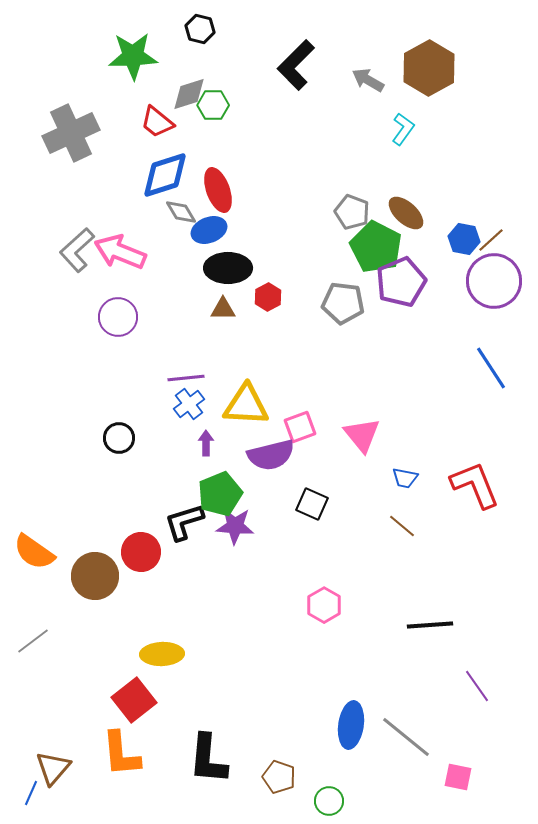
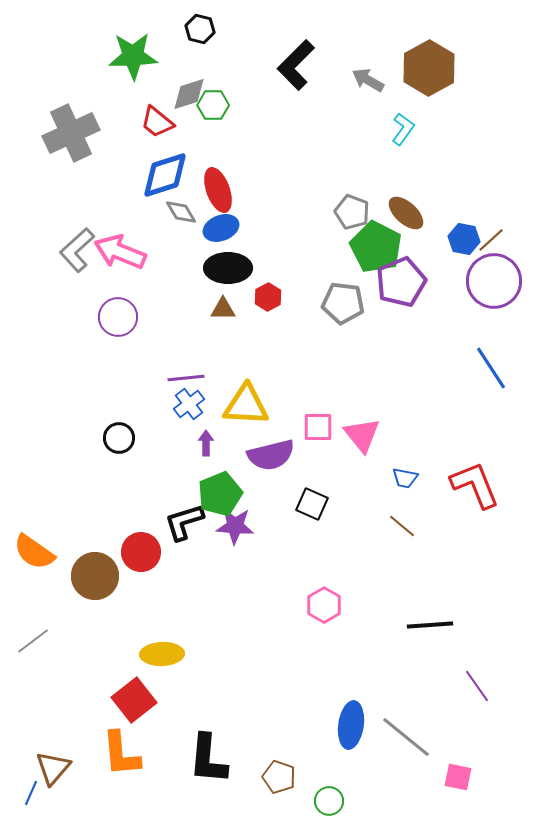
blue ellipse at (209, 230): moved 12 px right, 2 px up
pink square at (300, 427): moved 18 px right; rotated 20 degrees clockwise
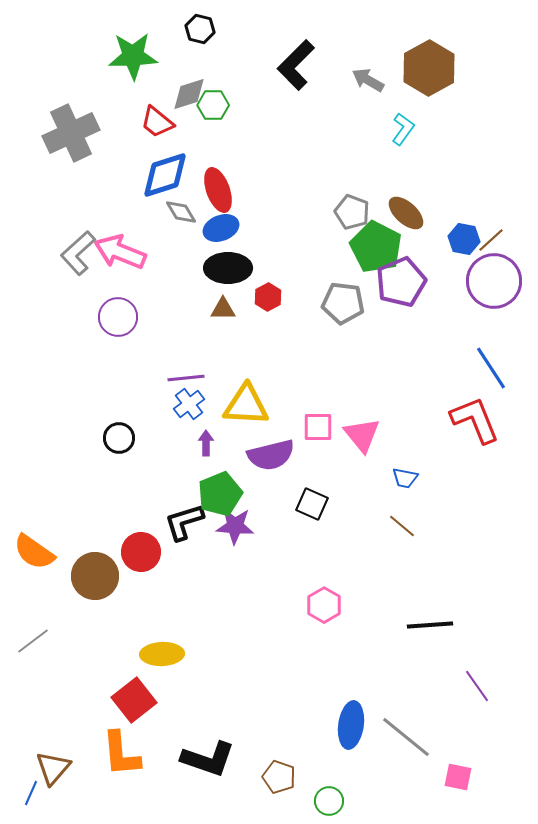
gray L-shape at (77, 250): moved 1 px right, 3 px down
red L-shape at (475, 485): moved 65 px up
black L-shape at (208, 759): rotated 76 degrees counterclockwise
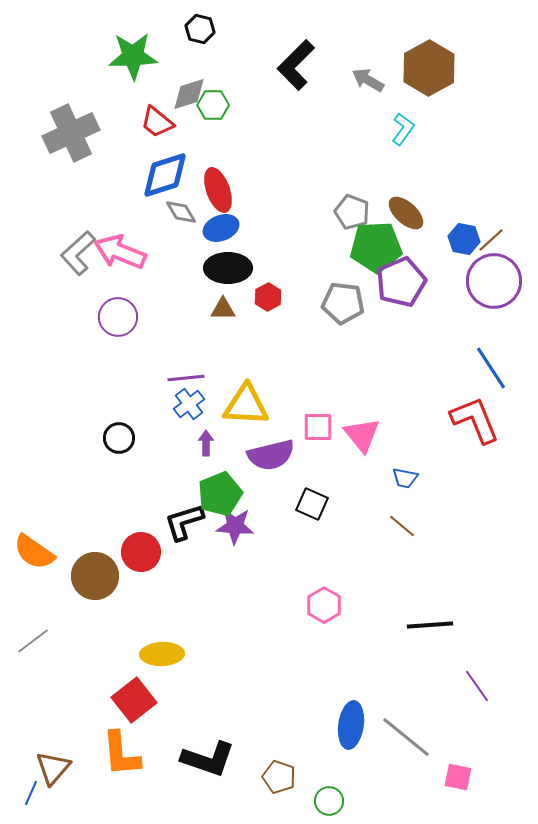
green pentagon at (376, 247): rotated 30 degrees counterclockwise
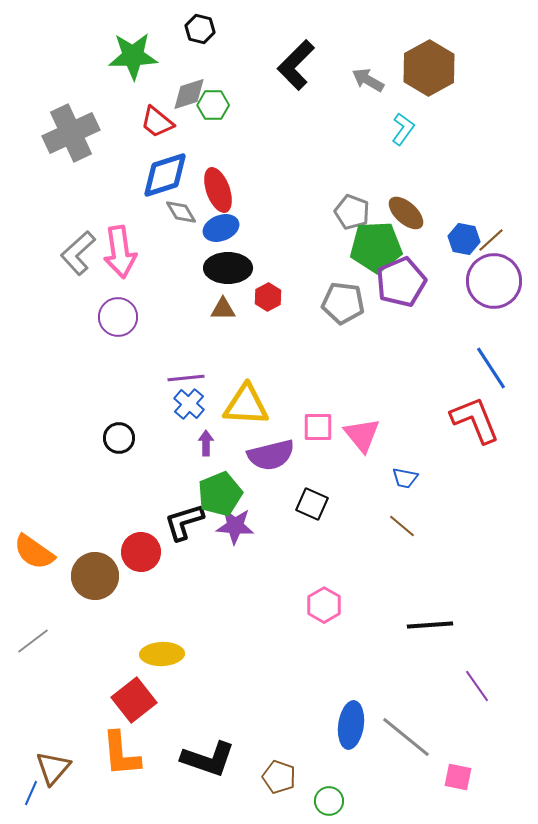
pink arrow at (120, 252): rotated 120 degrees counterclockwise
blue cross at (189, 404): rotated 12 degrees counterclockwise
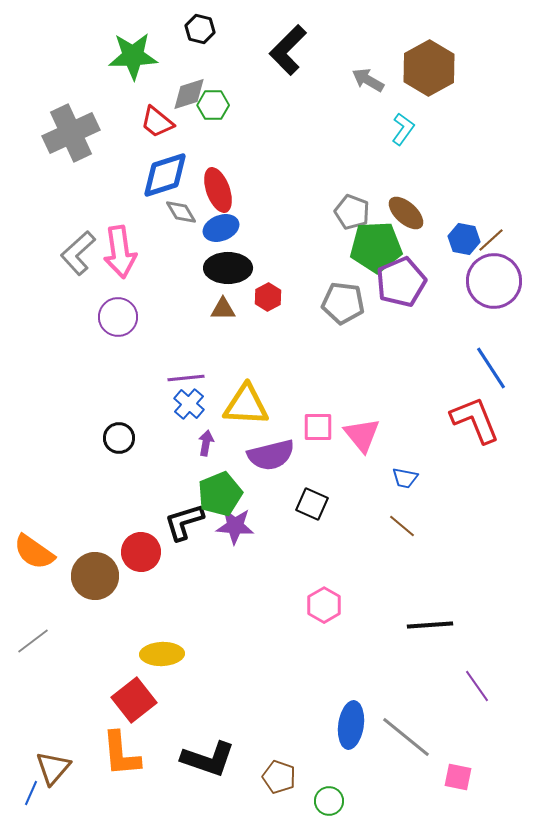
black L-shape at (296, 65): moved 8 px left, 15 px up
purple arrow at (206, 443): rotated 10 degrees clockwise
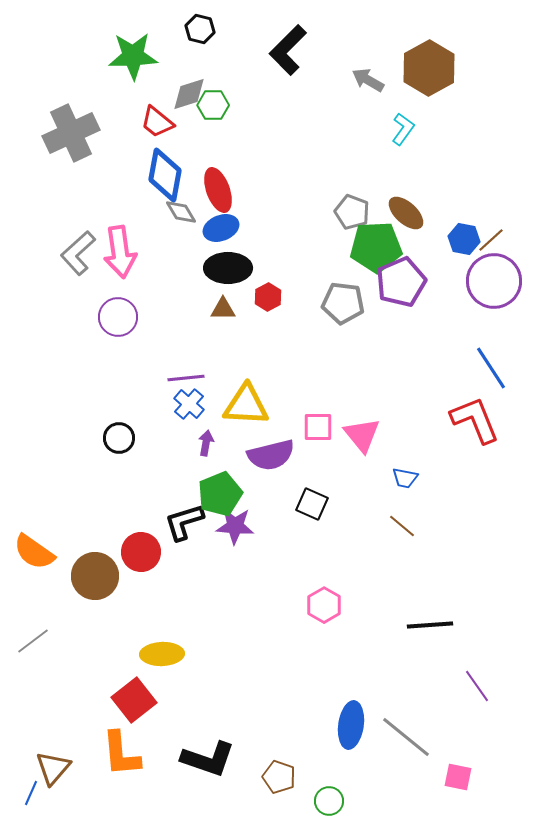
blue diamond at (165, 175): rotated 62 degrees counterclockwise
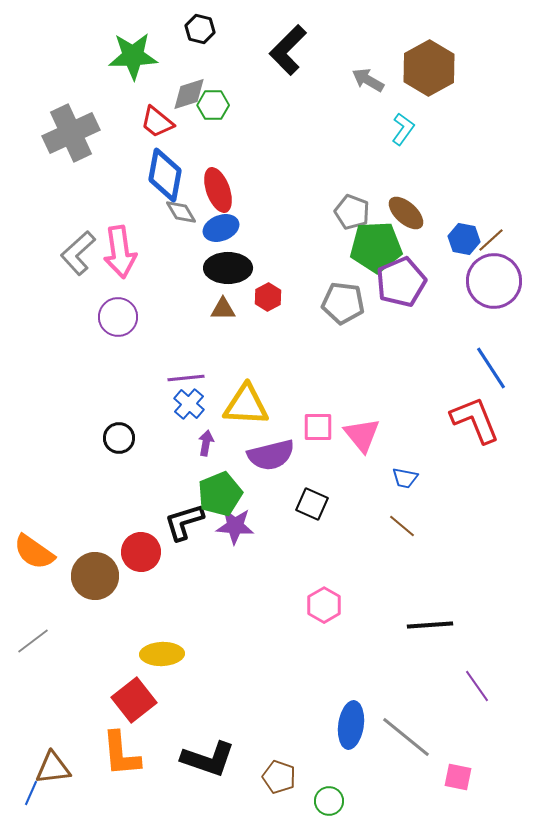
brown triangle at (53, 768): rotated 42 degrees clockwise
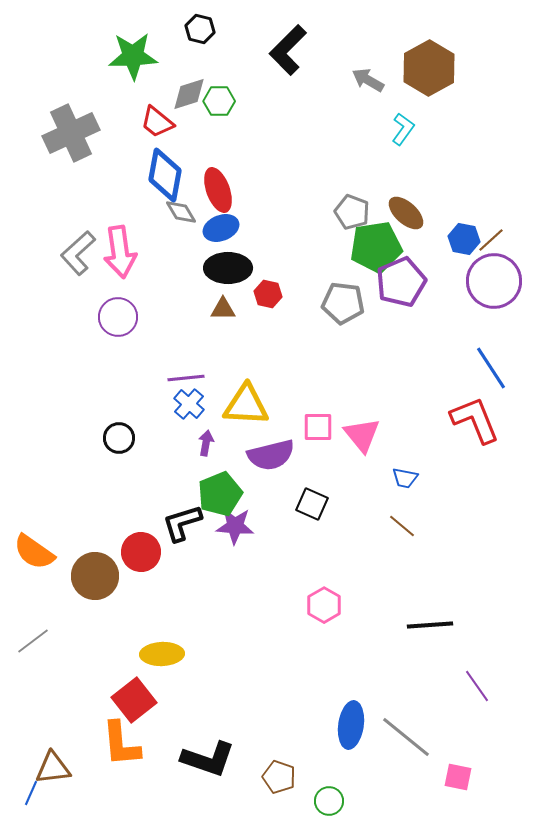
green hexagon at (213, 105): moved 6 px right, 4 px up
green pentagon at (376, 247): rotated 6 degrees counterclockwise
red hexagon at (268, 297): moved 3 px up; rotated 20 degrees counterclockwise
black L-shape at (184, 522): moved 2 px left, 1 px down
orange L-shape at (121, 754): moved 10 px up
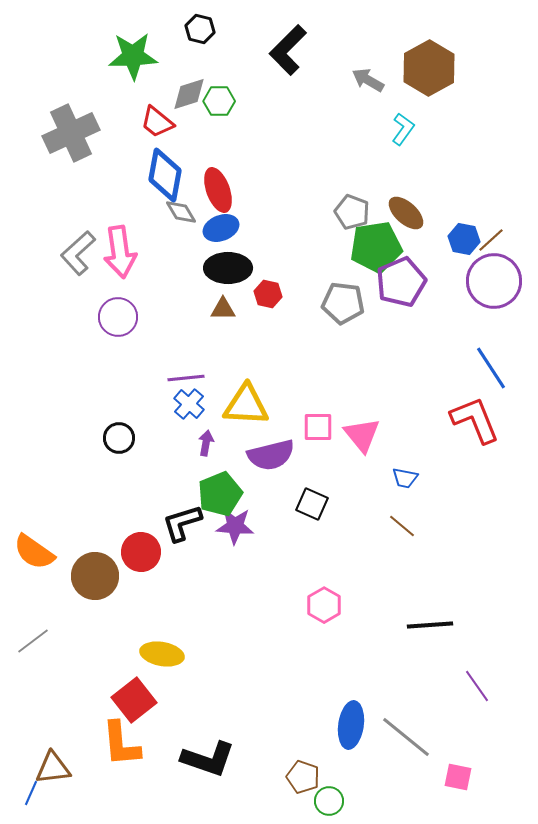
yellow ellipse at (162, 654): rotated 12 degrees clockwise
brown pentagon at (279, 777): moved 24 px right
